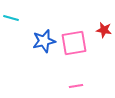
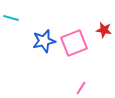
pink square: rotated 12 degrees counterclockwise
pink line: moved 5 px right, 2 px down; rotated 48 degrees counterclockwise
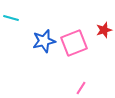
red star: rotated 28 degrees counterclockwise
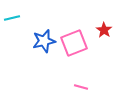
cyan line: moved 1 px right; rotated 28 degrees counterclockwise
red star: rotated 21 degrees counterclockwise
pink line: moved 1 px up; rotated 72 degrees clockwise
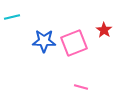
cyan line: moved 1 px up
blue star: rotated 15 degrees clockwise
